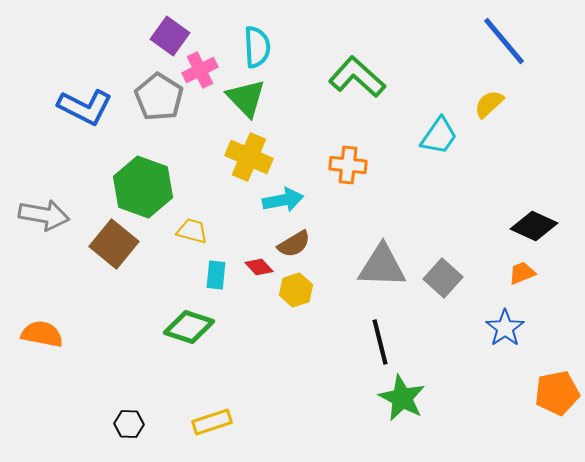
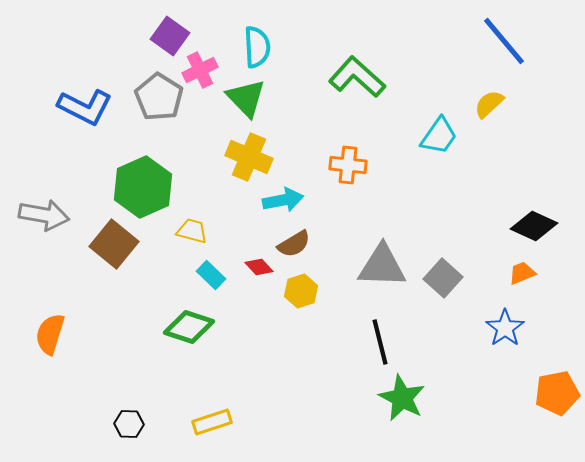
green hexagon: rotated 16 degrees clockwise
cyan rectangle: moved 5 px left; rotated 52 degrees counterclockwise
yellow hexagon: moved 5 px right, 1 px down
orange semicircle: moved 8 px right; rotated 84 degrees counterclockwise
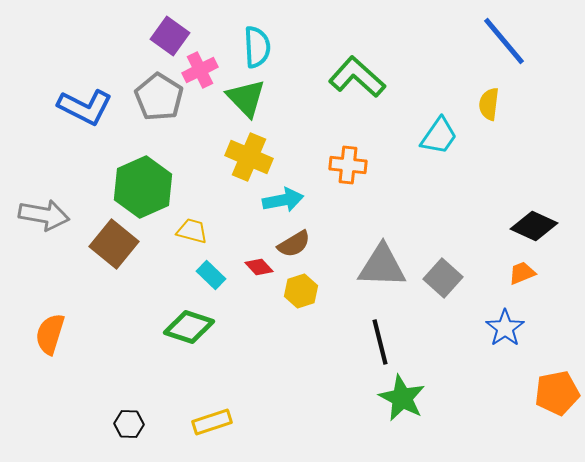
yellow semicircle: rotated 40 degrees counterclockwise
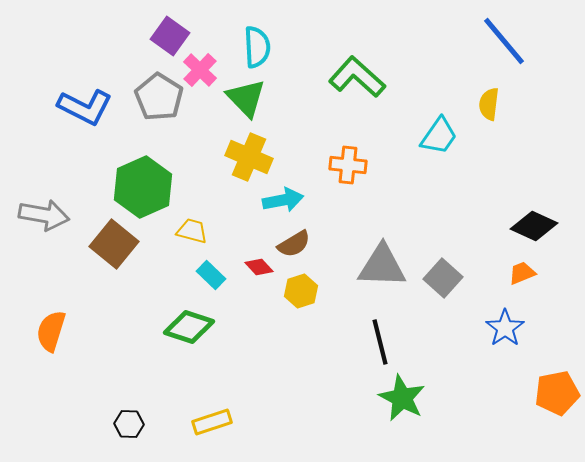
pink cross: rotated 20 degrees counterclockwise
orange semicircle: moved 1 px right, 3 px up
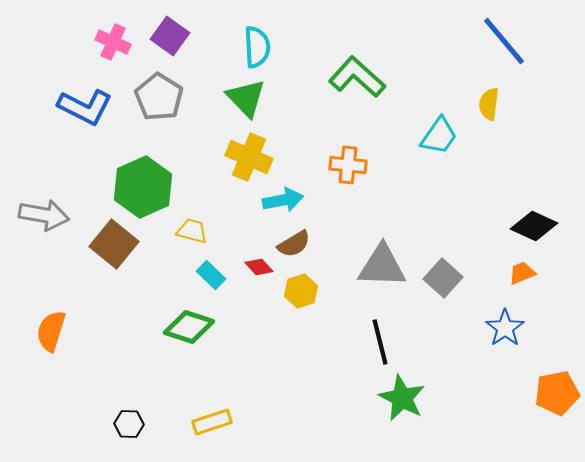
pink cross: moved 87 px left, 28 px up; rotated 20 degrees counterclockwise
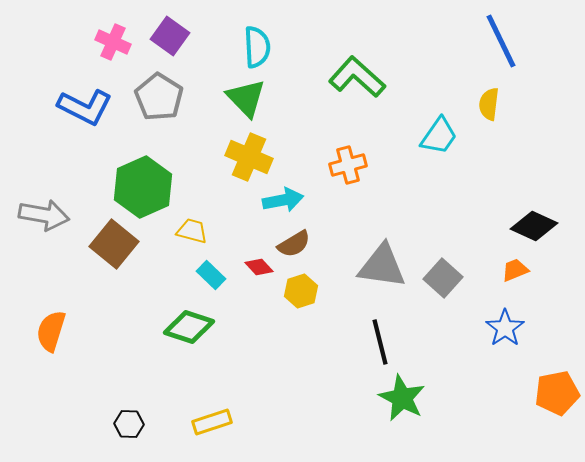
blue line: moved 3 px left; rotated 14 degrees clockwise
orange cross: rotated 21 degrees counterclockwise
gray triangle: rotated 6 degrees clockwise
orange trapezoid: moved 7 px left, 3 px up
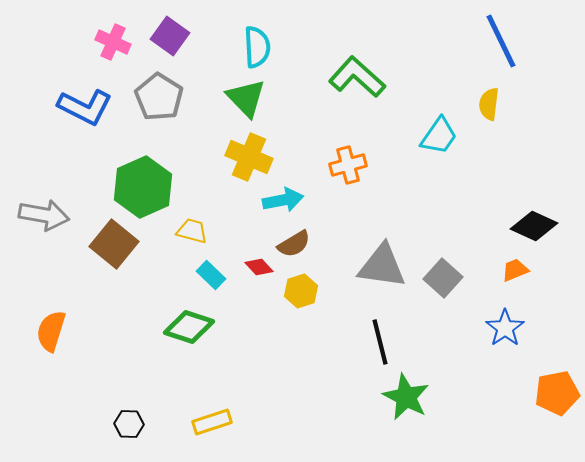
green star: moved 4 px right, 1 px up
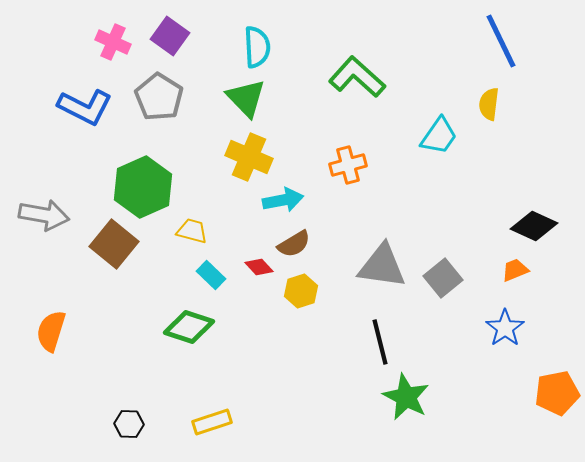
gray square: rotated 9 degrees clockwise
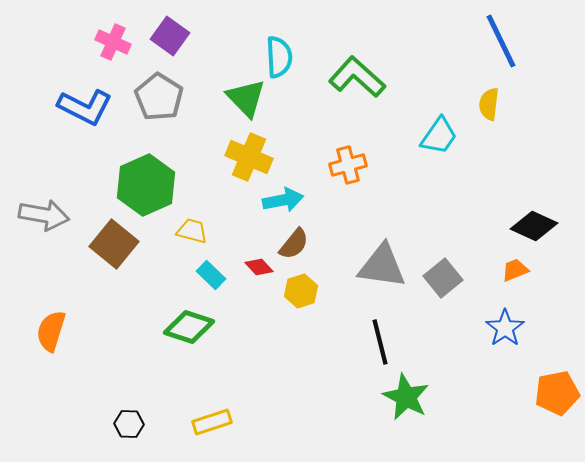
cyan semicircle: moved 22 px right, 10 px down
green hexagon: moved 3 px right, 2 px up
brown semicircle: rotated 20 degrees counterclockwise
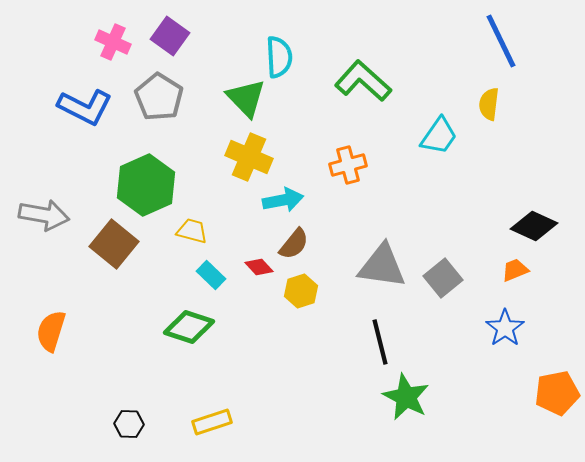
green L-shape: moved 6 px right, 4 px down
